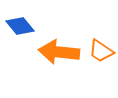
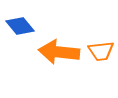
orange trapezoid: rotated 40 degrees counterclockwise
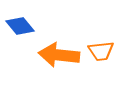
orange arrow: moved 3 px down
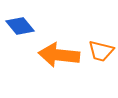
orange trapezoid: rotated 20 degrees clockwise
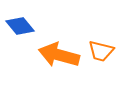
orange arrow: rotated 9 degrees clockwise
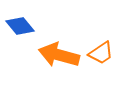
orange trapezoid: moved 2 px down; rotated 48 degrees counterclockwise
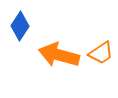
blue diamond: rotated 72 degrees clockwise
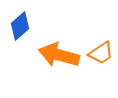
blue diamond: rotated 16 degrees clockwise
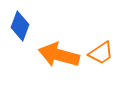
blue diamond: rotated 28 degrees counterclockwise
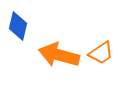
blue diamond: moved 2 px left; rotated 8 degrees counterclockwise
